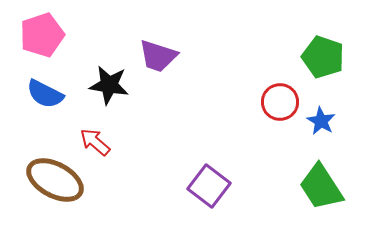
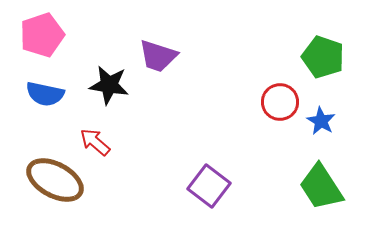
blue semicircle: rotated 15 degrees counterclockwise
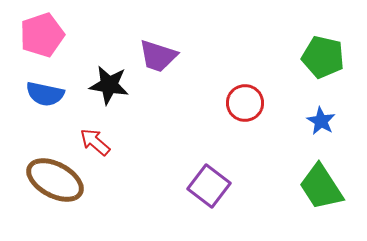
green pentagon: rotated 6 degrees counterclockwise
red circle: moved 35 px left, 1 px down
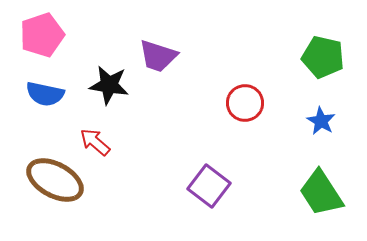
green trapezoid: moved 6 px down
